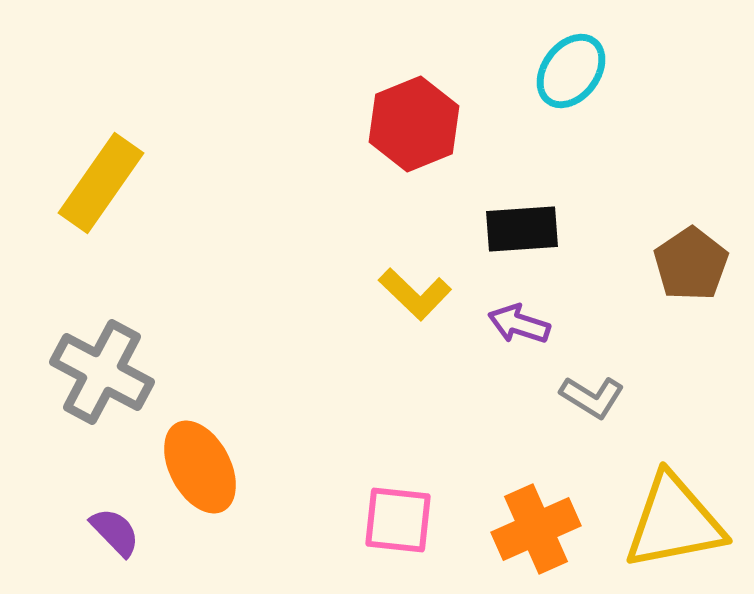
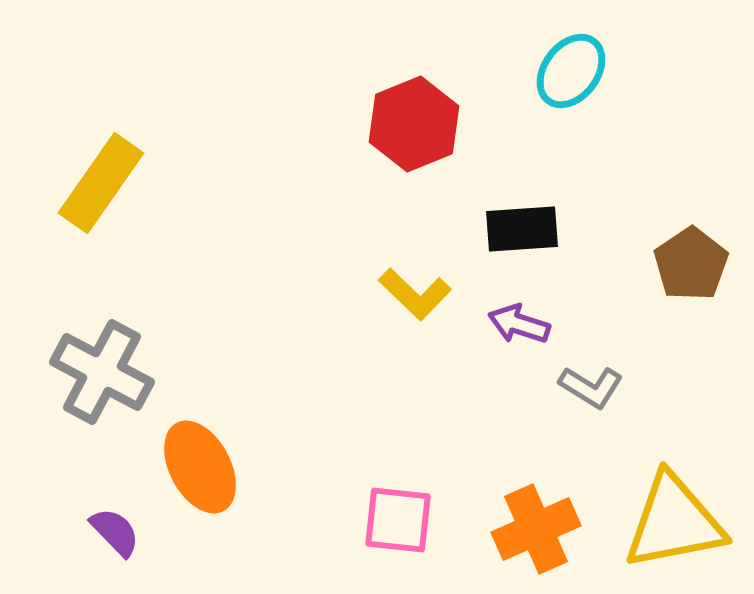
gray L-shape: moved 1 px left, 10 px up
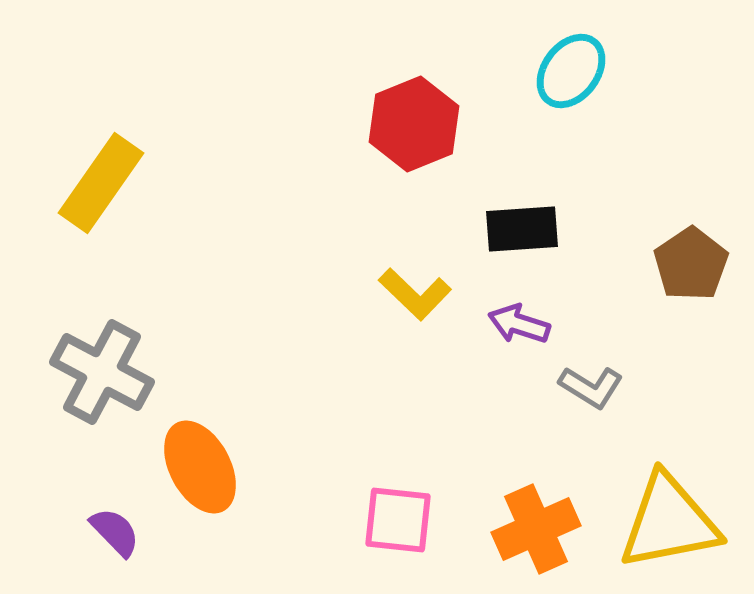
yellow triangle: moved 5 px left
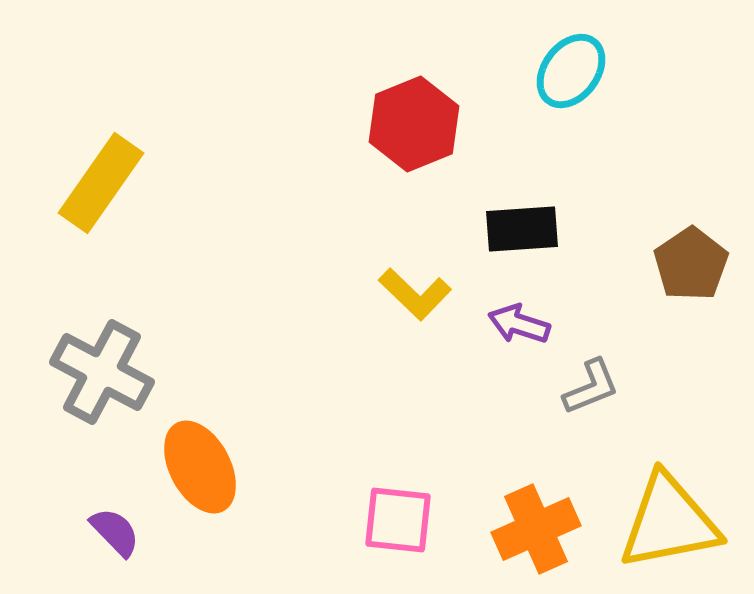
gray L-shape: rotated 54 degrees counterclockwise
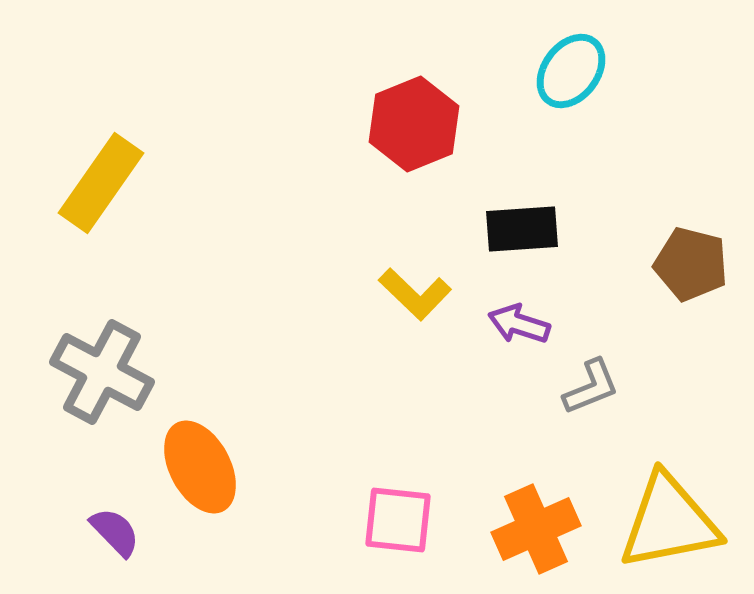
brown pentagon: rotated 24 degrees counterclockwise
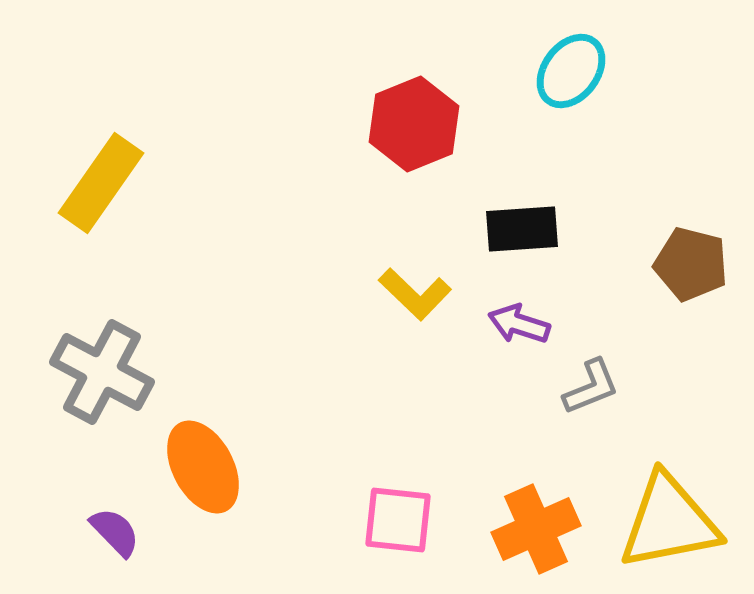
orange ellipse: moved 3 px right
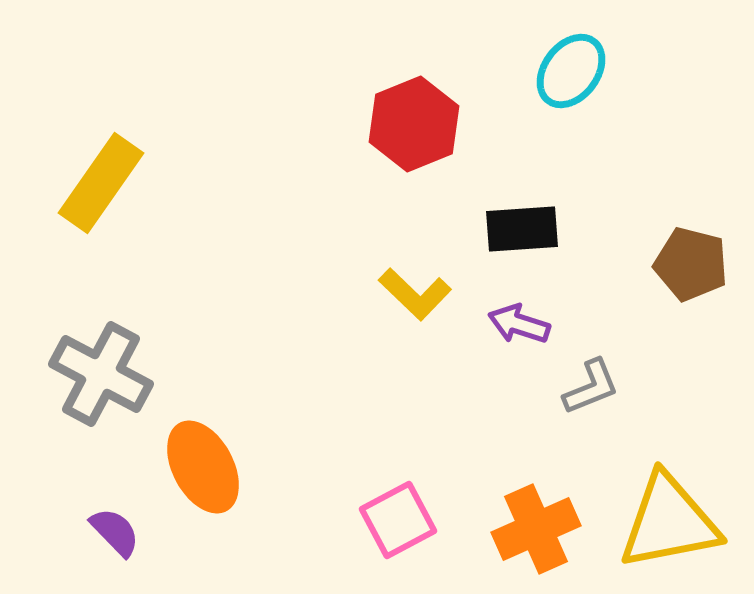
gray cross: moved 1 px left, 2 px down
pink square: rotated 34 degrees counterclockwise
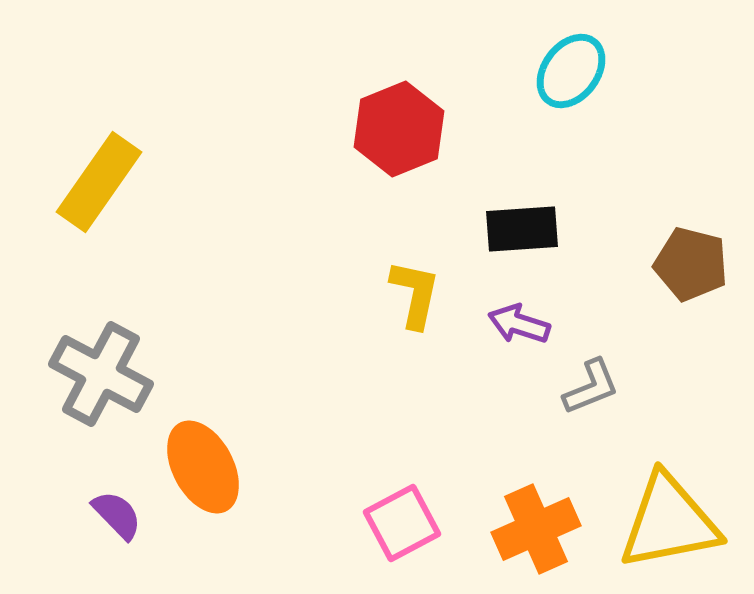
red hexagon: moved 15 px left, 5 px down
yellow rectangle: moved 2 px left, 1 px up
yellow L-shape: rotated 122 degrees counterclockwise
pink square: moved 4 px right, 3 px down
purple semicircle: moved 2 px right, 17 px up
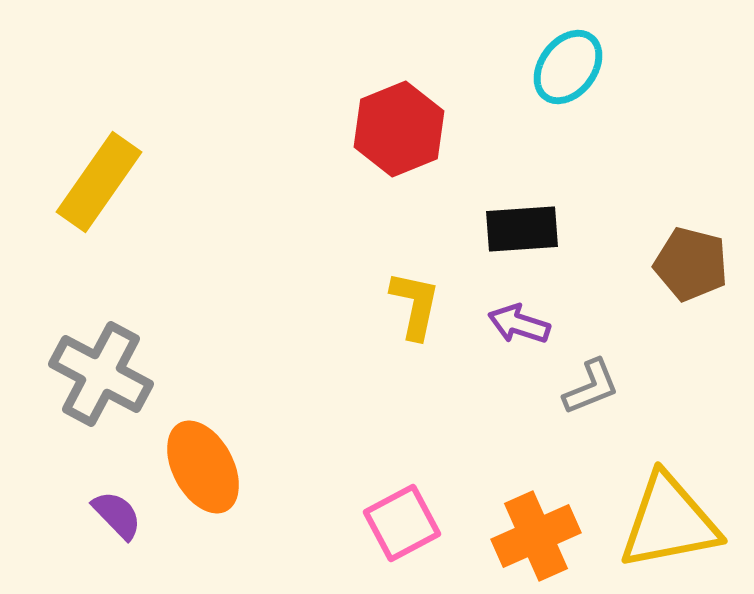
cyan ellipse: moved 3 px left, 4 px up
yellow L-shape: moved 11 px down
orange cross: moved 7 px down
